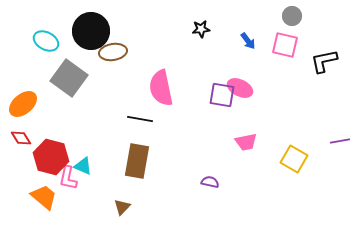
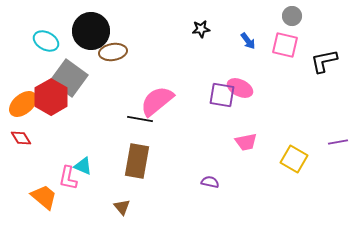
pink semicircle: moved 4 px left, 13 px down; rotated 63 degrees clockwise
purple line: moved 2 px left, 1 px down
red hexagon: moved 60 px up; rotated 16 degrees clockwise
brown triangle: rotated 24 degrees counterclockwise
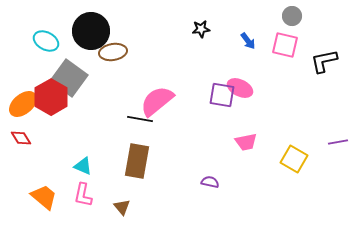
pink L-shape: moved 15 px right, 17 px down
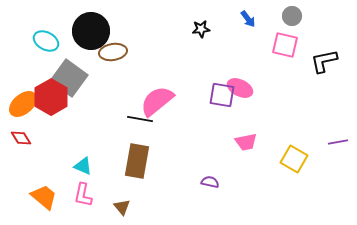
blue arrow: moved 22 px up
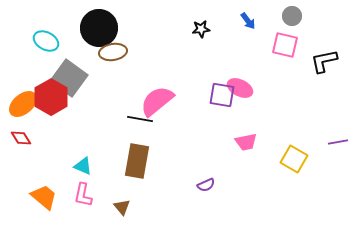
blue arrow: moved 2 px down
black circle: moved 8 px right, 3 px up
purple semicircle: moved 4 px left, 3 px down; rotated 144 degrees clockwise
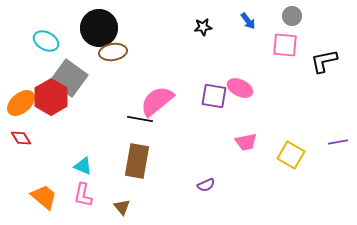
black star: moved 2 px right, 2 px up
pink square: rotated 8 degrees counterclockwise
purple square: moved 8 px left, 1 px down
orange ellipse: moved 2 px left, 1 px up
yellow square: moved 3 px left, 4 px up
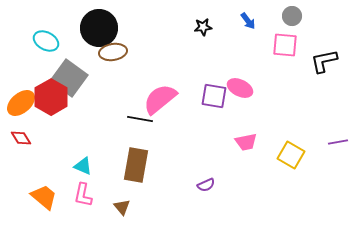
pink semicircle: moved 3 px right, 2 px up
brown rectangle: moved 1 px left, 4 px down
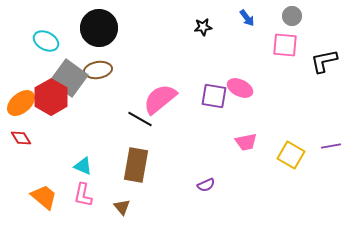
blue arrow: moved 1 px left, 3 px up
brown ellipse: moved 15 px left, 18 px down
black line: rotated 20 degrees clockwise
purple line: moved 7 px left, 4 px down
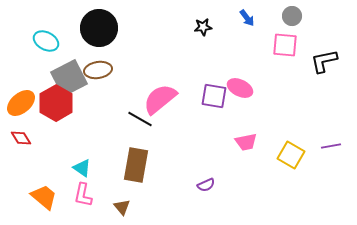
gray square: rotated 27 degrees clockwise
red hexagon: moved 5 px right, 6 px down
cyan triangle: moved 1 px left, 2 px down; rotated 12 degrees clockwise
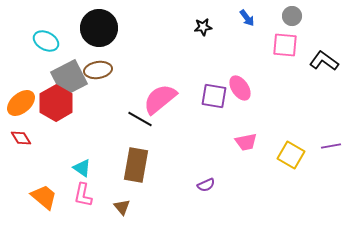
black L-shape: rotated 48 degrees clockwise
pink ellipse: rotated 30 degrees clockwise
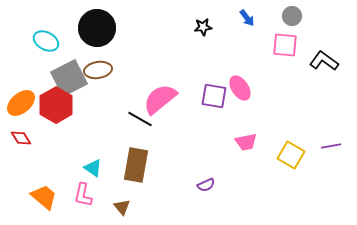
black circle: moved 2 px left
red hexagon: moved 2 px down
cyan triangle: moved 11 px right
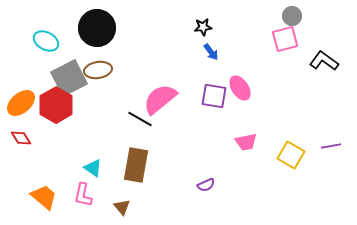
blue arrow: moved 36 px left, 34 px down
pink square: moved 6 px up; rotated 20 degrees counterclockwise
